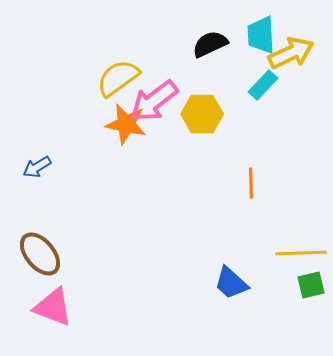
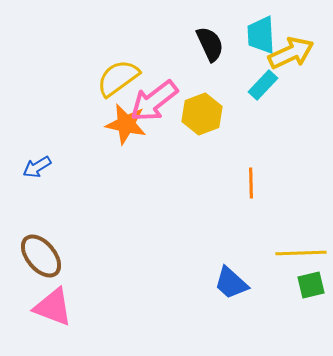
black semicircle: rotated 90 degrees clockwise
yellow hexagon: rotated 21 degrees counterclockwise
brown ellipse: moved 1 px right, 2 px down
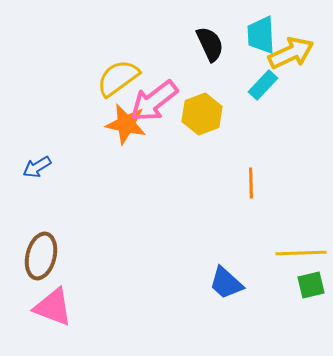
brown ellipse: rotated 54 degrees clockwise
blue trapezoid: moved 5 px left
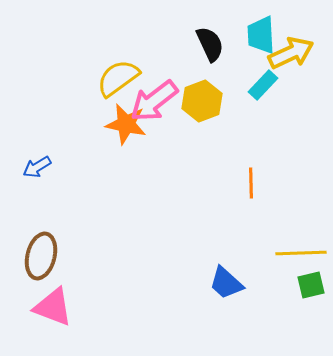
yellow hexagon: moved 13 px up
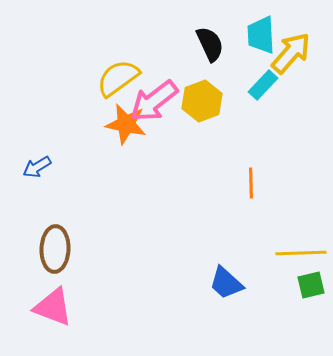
yellow arrow: rotated 24 degrees counterclockwise
brown ellipse: moved 14 px right, 7 px up; rotated 12 degrees counterclockwise
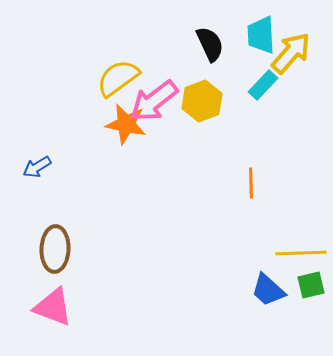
blue trapezoid: moved 42 px right, 7 px down
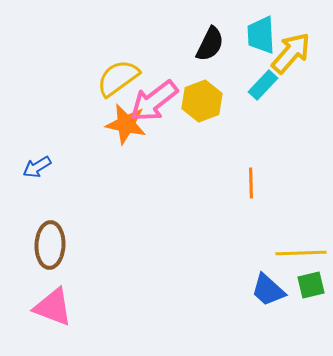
black semicircle: rotated 51 degrees clockwise
brown ellipse: moved 5 px left, 4 px up
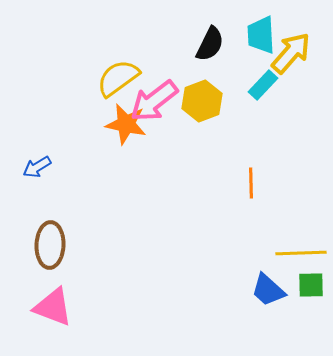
green square: rotated 12 degrees clockwise
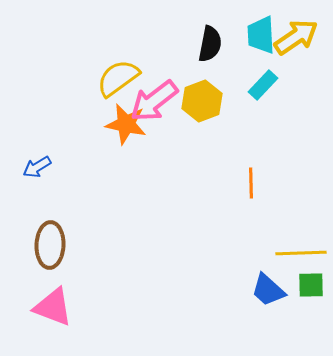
black semicircle: rotated 15 degrees counterclockwise
yellow arrow: moved 5 px right, 16 px up; rotated 15 degrees clockwise
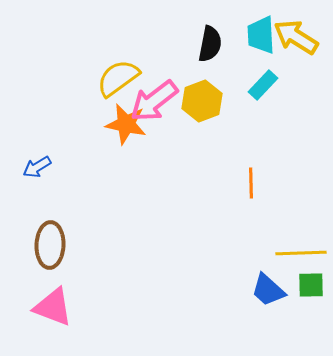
yellow arrow: rotated 114 degrees counterclockwise
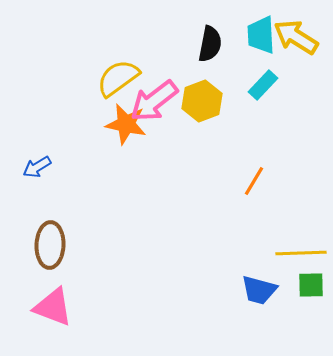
orange line: moved 3 px right, 2 px up; rotated 32 degrees clockwise
blue trapezoid: moved 9 px left; rotated 27 degrees counterclockwise
